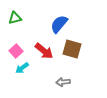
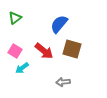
green triangle: rotated 24 degrees counterclockwise
pink square: moved 1 px left; rotated 16 degrees counterclockwise
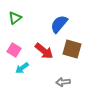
pink square: moved 1 px left, 1 px up
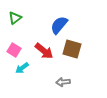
blue semicircle: moved 1 px down
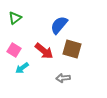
gray arrow: moved 4 px up
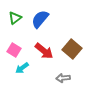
blue semicircle: moved 19 px left, 6 px up
brown square: rotated 24 degrees clockwise
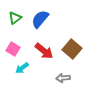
pink square: moved 1 px left, 1 px up
